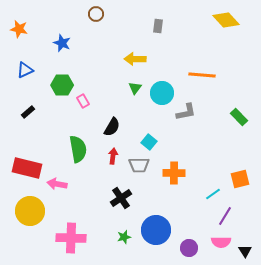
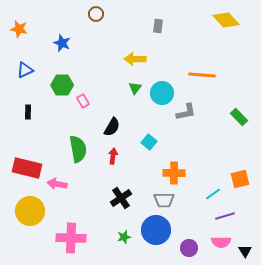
black rectangle: rotated 48 degrees counterclockwise
gray trapezoid: moved 25 px right, 35 px down
purple line: rotated 42 degrees clockwise
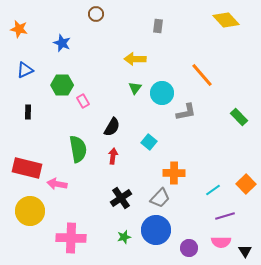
orange line: rotated 44 degrees clockwise
orange square: moved 6 px right, 5 px down; rotated 30 degrees counterclockwise
cyan line: moved 4 px up
gray trapezoid: moved 4 px left, 2 px up; rotated 45 degrees counterclockwise
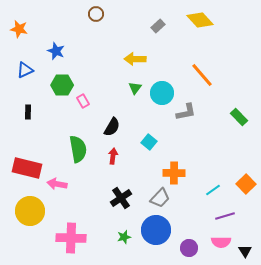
yellow diamond: moved 26 px left
gray rectangle: rotated 40 degrees clockwise
blue star: moved 6 px left, 8 px down
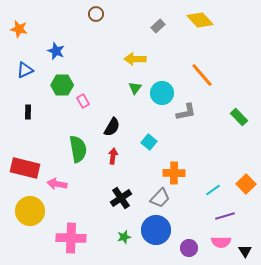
red rectangle: moved 2 px left
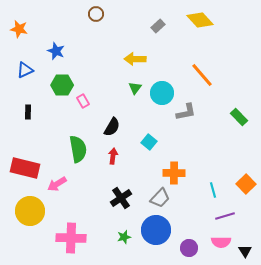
pink arrow: rotated 42 degrees counterclockwise
cyan line: rotated 70 degrees counterclockwise
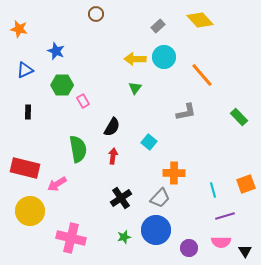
cyan circle: moved 2 px right, 36 px up
orange square: rotated 24 degrees clockwise
pink cross: rotated 12 degrees clockwise
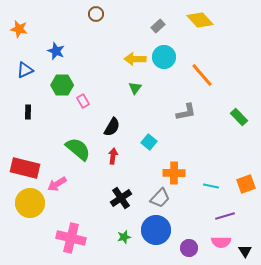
green semicircle: rotated 40 degrees counterclockwise
cyan line: moved 2 px left, 4 px up; rotated 63 degrees counterclockwise
yellow circle: moved 8 px up
